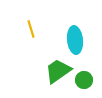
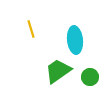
green circle: moved 6 px right, 3 px up
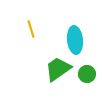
green trapezoid: moved 2 px up
green circle: moved 3 px left, 3 px up
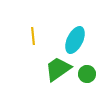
yellow line: moved 2 px right, 7 px down; rotated 12 degrees clockwise
cyan ellipse: rotated 32 degrees clockwise
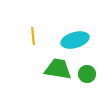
cyan ellipse: rotated 48 degrees clockwise
green trapezoid: rotated 44 degrees clockwise
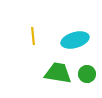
green trapezoid: moved 4 px down
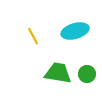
yellow line: rotated 24 degrees counterclockwise
cyan ellipse: moved 9 px up
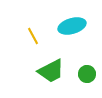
cyan ellipse: moved 3 px left, 5 px up
green trapezoid: moved 7 px left, 2 px up; rotated 144 degrees clockwise
